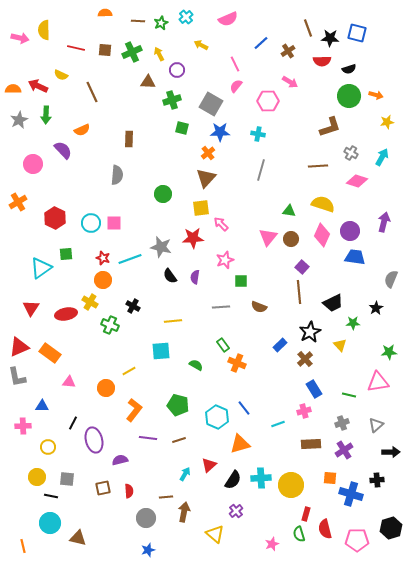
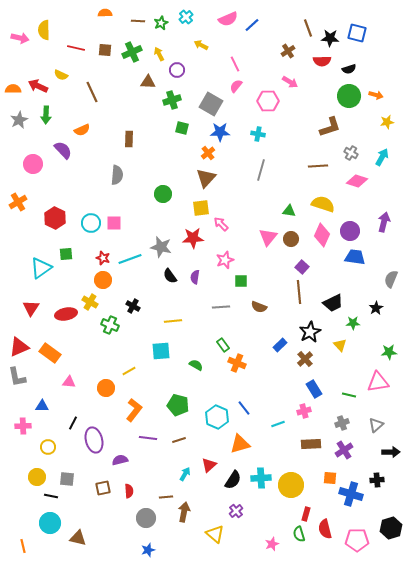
blue line at (261, 43): moved 9 px left, 18 px up
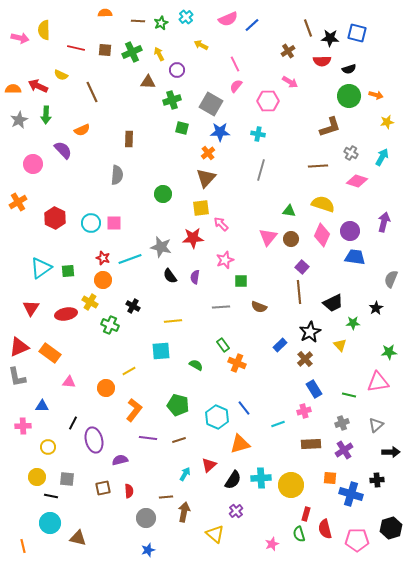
green square at (66, 254): moved 2 px right, 17 px down
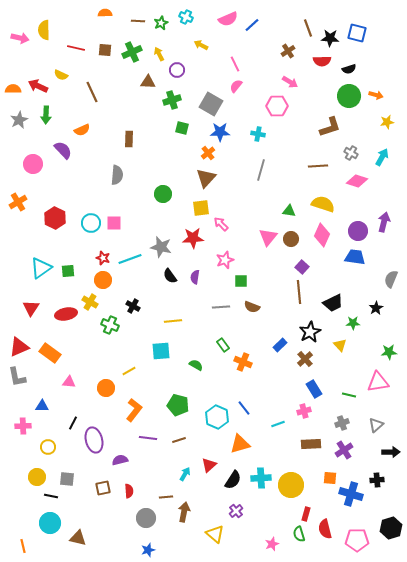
cyan cross at (186, 17): rotated 24 degrees counterclockwise
pink hexagon at (268, 101): moved 9 px right, 5 px down
purple circle at (350, 231): moved 8 px right
brown semicircle at (259, 307): moved 7 px left
orange cross at (237, 363): moved 6 px right, 1 px up
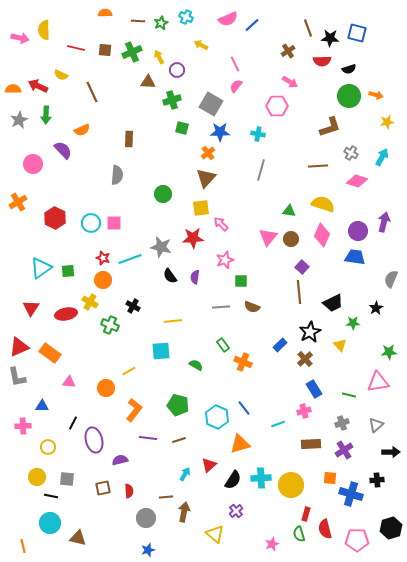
yellow arrow at (159, 54): moved 3 px down
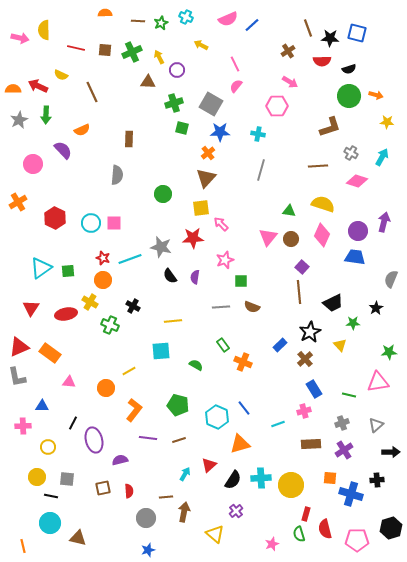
green cross at (172, 100): moved 2 px right, 3 px down
yellow star at (387, 122): rotated 16 degrees clockwise
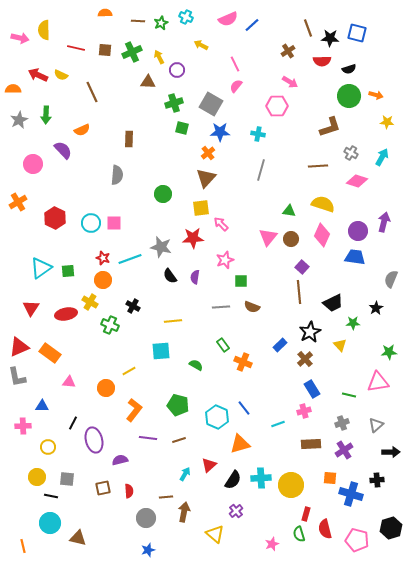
red arrow at (38, 86): moved 11 px up
blue rectangle at (314, 389): moved 2 px left
pink pentagon at (357, 540): rotated 15 degrees clockwise
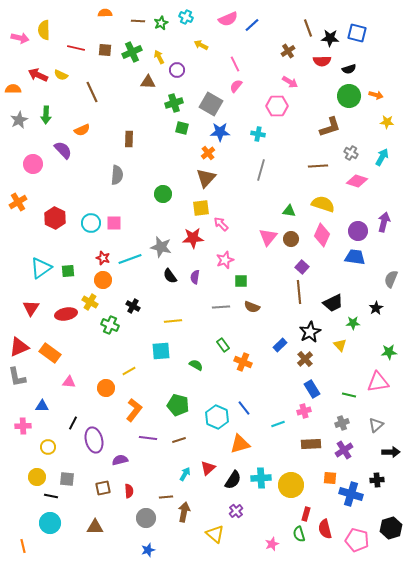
red triangle at (209, 465): moved 1 px left, 3 px down
brown triangle at (78, 538): moved 17 px right, 11 px up; rotated 12 degrees counterclockwise
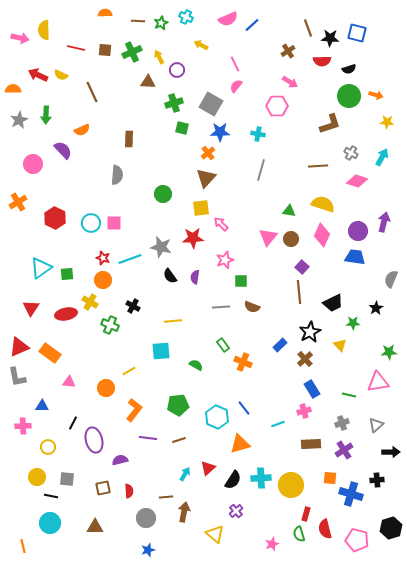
brown L-shape at (330, 127): moved 3 px up
green square at (68, 271): moved 1 px left, 3 px down
green pentagon at (178, 405): rotated 20 degrees counterclockwise
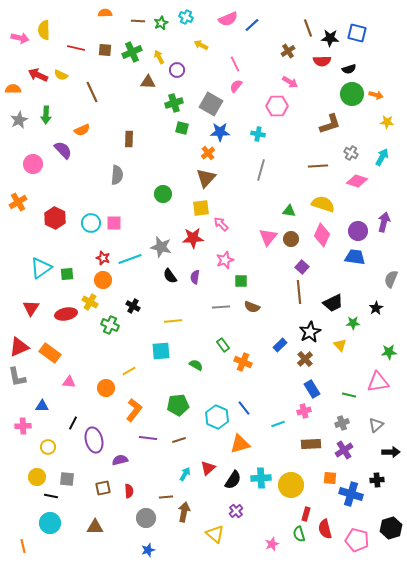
green circle at (349, 96): moved 3 px right, 2 px up
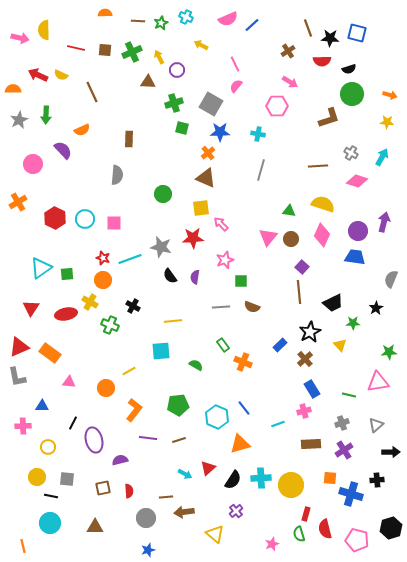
orange arrow at (376, 95): moved 14 px right
brown L-shape at (330, 124): moved 1 px left, 6 px up
brown triangle at (206, 178): rotated 50 degrees counterclockwise
cyan circle at (91, 223): moved 6 px left, 4 px up
cyan arrow at (185, 474): rotated 88 degrees clockwise
brown arrow at (184, 512): rotated 108 degrees counterclockwise
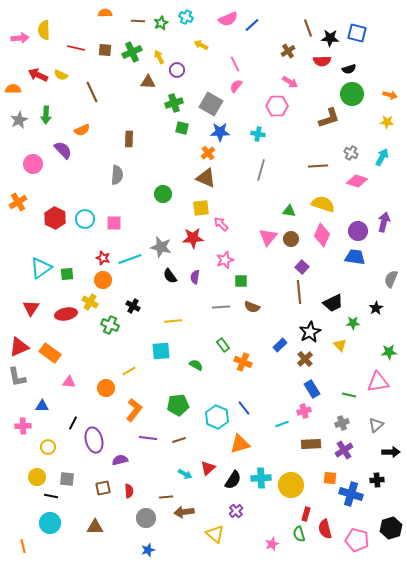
pink arrow at (20, 38): rotated 18 degrees counterclockwise
cyan line at (278, 424): moved 4 px right
